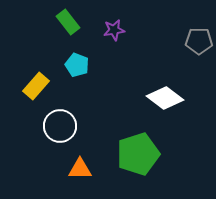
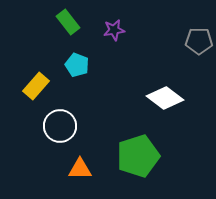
green pentagon: moved 2 px down
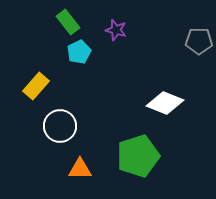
purple star: moved 2 px right; rotated 25 degrees clockwise
cyan pentagon: moved 2 px right, 13 px up; rotated 25 degrees clockwise
white diamond: moved 5 px down; rotated 15 degrees counterclockwise
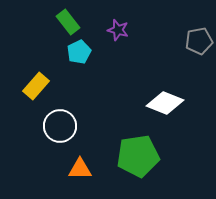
purple star: moved 2 px right
gray pentagon: rotated 12 degrees counterclockwise
green pentagon: rotated 9 degrees clockwise
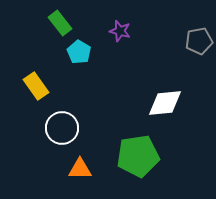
green rectangle: moved 8 px left, 1 px down
purple star: moved 2 px right, 1 px down
cyan pentagon: rotated 15 degrees counterclockwise
yellow rectangle: rotated 76 degrees counterclockwise
white diamond: rotated 27 degrees counterclockwise
white circle: moved 2 px right, 2 px down
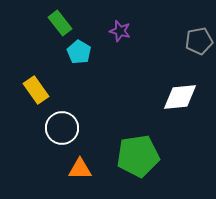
yellow rectangle: moved 4 px down
white diamond: moved 15 px right, 6 px up
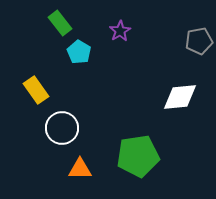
purple star: rotated 25 degrees clockwise
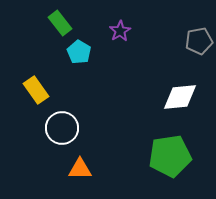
green pentagon: moved 32 px right
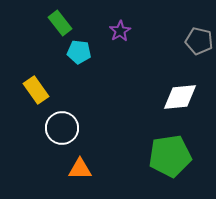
gray pentagon: rotated 24 degrees clockwise
cyan pentagon: rotated 25 degrees counterclockwise
